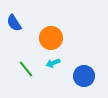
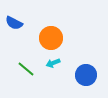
blue semicircle: rotated 30 degrees counterclockwise
green line: rotated 12 degrees counterclockwise
blue circle: moved 2 px right, 1 px up
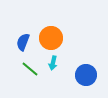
blue semicircle: moved 9 px right, 19 px down; rotated 84 degrees clockwise
cyan arrow: rotated 56 degrees counterclockwise
green line: moved 4 px right
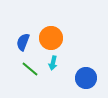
blue circle: moved 3 px down
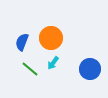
blue semicircle: moved 1 px left
cyan arrow: rotated 24 degrees clockwise
blue circle: moved 4 px right, 9 px up
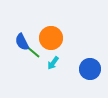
blue semicircle: rotated 48 degrees counterclockwise
green line: moved 2 px right, 18 px up
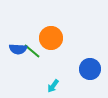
blue semicircle: moved 4 px left, 7 px down; rotated 60 degrees counterclockwise
cyan arrow: moved 23 px down
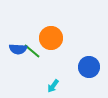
blue circle: moved 1 px left, 2 px up
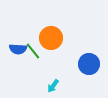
green line: moved 1 px right; rotated 12 degrees clockwise
blue circle: moved 3 px up
